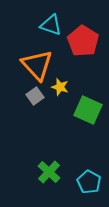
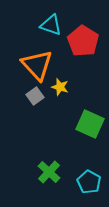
green square: moved 2 px right, 14 px down
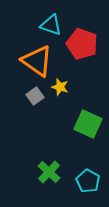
red pentagon: moved 1 px left, 3 px down; rotated 12 degrees counterclockwise
orange triangle: moved 4 px up; rotated 12 degrees counterclockwise
green square: moved 2 px left
cyan pentagon: moved 1 px left, 1 px up
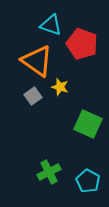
gray square: moved 2 px left
green cross: rotated 20 degrees clockwise
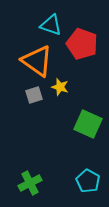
gray square: moved 1 px right, 1 px up; rotated 18 degrees clockwise
green cross: moved 19 px left, 11 px down
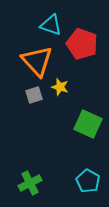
orange triangle: rotated 12 degrees clockwise
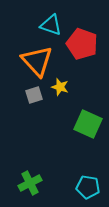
cyan pentagon: moved 6 px down; rotated 20 degrees counterclockwise
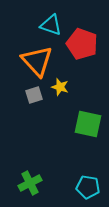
green square: rotated 12 degrees counterclockwise
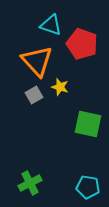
gray square: rotated 12 degrees counterclockwise
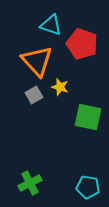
green square: moved 7 px up
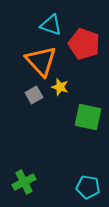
red pentagon: moved 2 px right
orange triangle: moved 4 px right
green cross: moved 6 px left, 1 px up
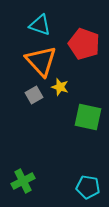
cyan triangle: moved 11 px left
green cross: moved 1 px left, 1 px up
